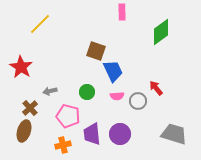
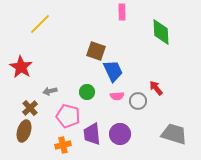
green diamond: rotated 56 degrees counterclockwise
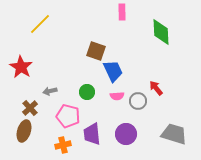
purple circle: moved 6 px right
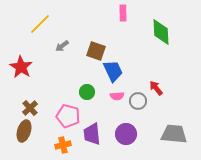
pink rectangle: moved 1 px right, 1 px down
gray arrow: moved 12 px right, 45 px up; rotated 24 degrees counterclockwise
gray trapezoid: rotated 12 degrees counterclockwise
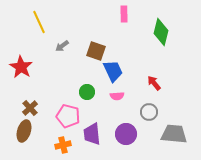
pink rectangle: moved 1 px right, 1 px down
yellow line: moved 1 px left, 2 px up; rotated 70 degrees counterclockwise
green diamond: rotated 16 degrees clockwise
red arrow: moved 2 px left, 5 px up
gray circle: moved 11 px right, 11 px down
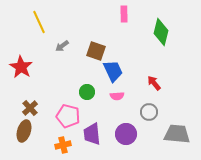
gray trapezoid: moved 3 px right
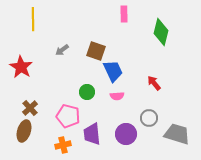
yellow line: moved 6 px left, 3 px up; rotated 25 degrees clockwise
gray arrow: moved 4 px down
gray circle: moved 6 px down
gray trapezoid: rotated 12 degrees clockwise
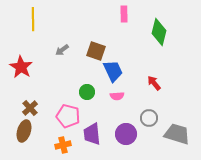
green diamond: moved 2 px left
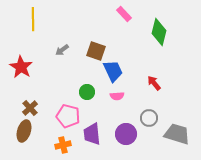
pink rectangle: rotated 42 degrees counterclockwise
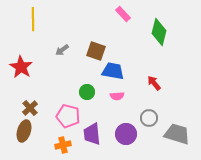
pink rectangle: moved 1 px left
blue trapezoid: rotated 55 degrees counterclockwise
